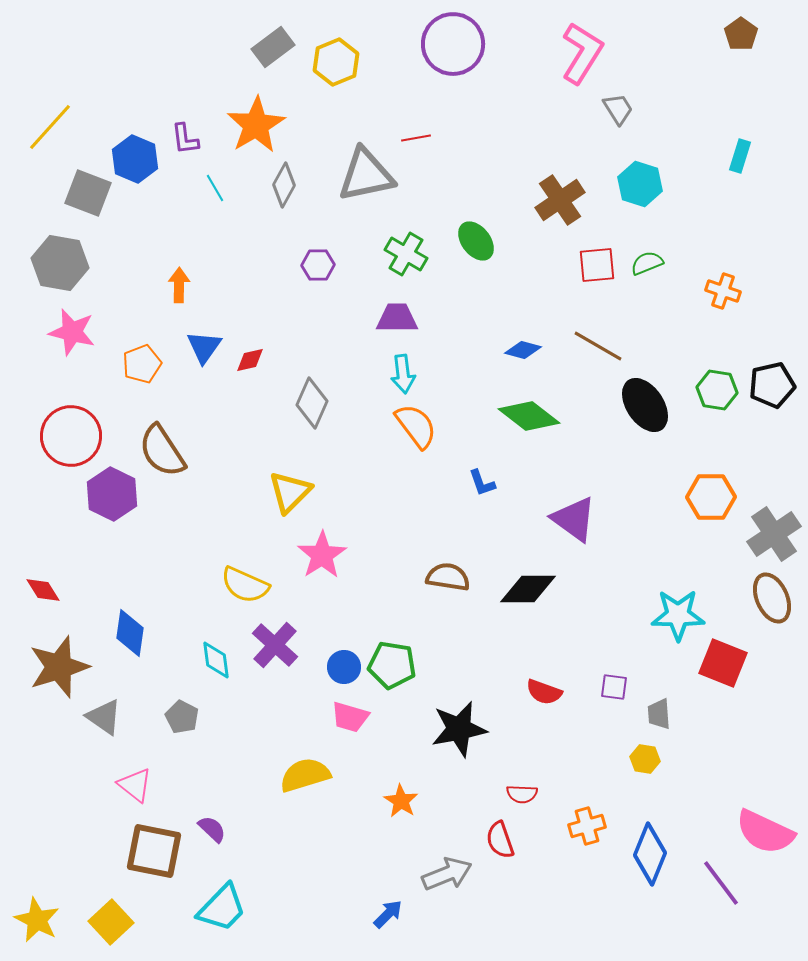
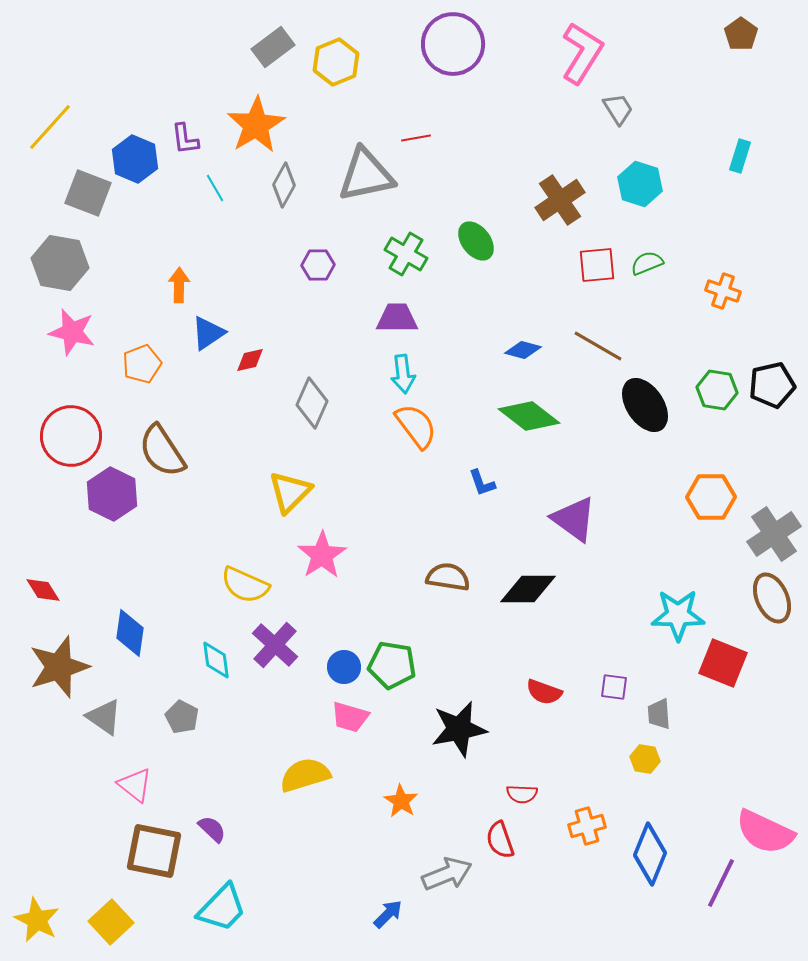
blue triangle at (204, 347): moved 4 px right, 14 px up; rotated 21 degrees clockwise
purple line at (721, 883): rotated 63 degrees clockwise
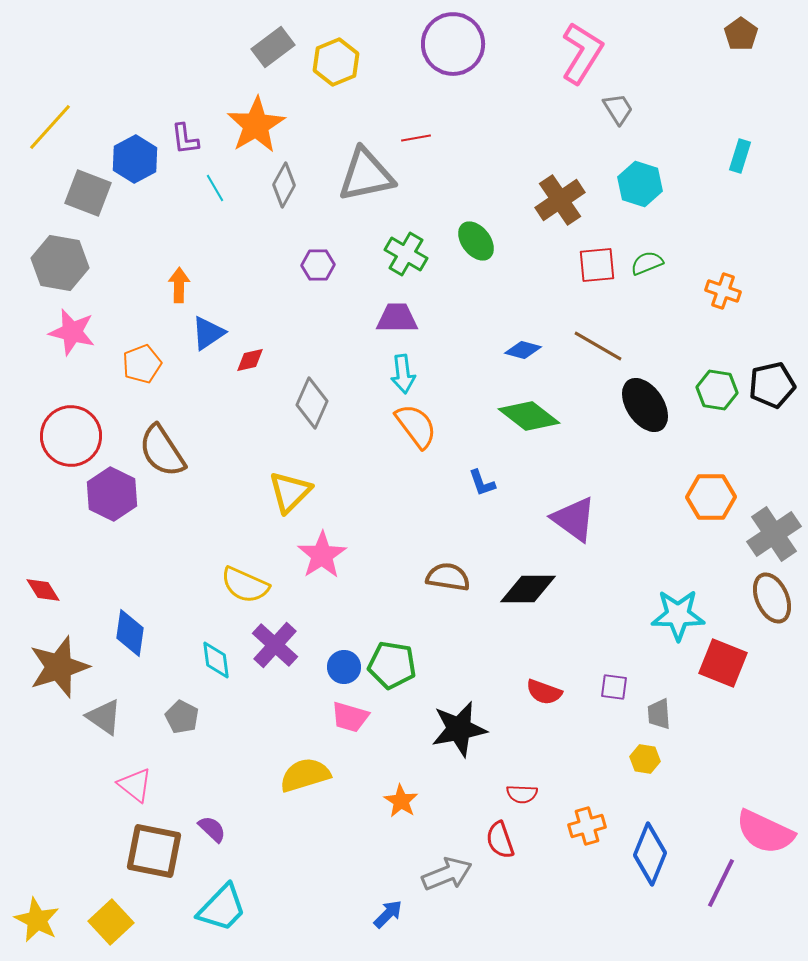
blue hexagon at (135, 159): rotated 9 degrees clockwise
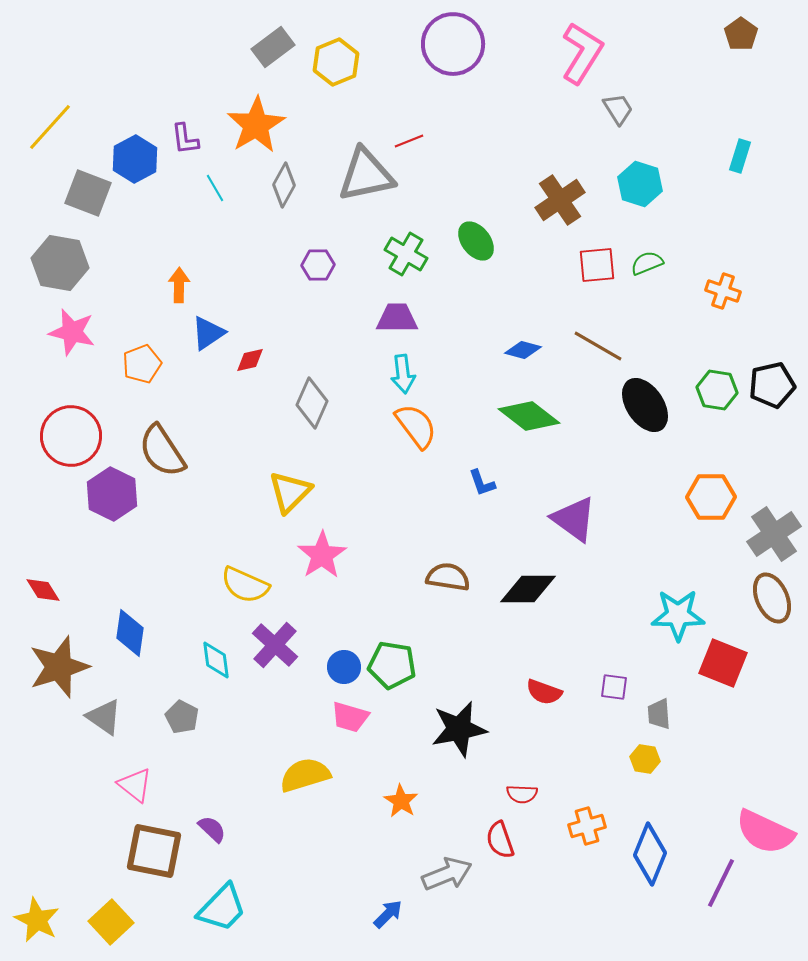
red line at (416, 138): moved 7 px left, 3 px down; rotated 12 degrees counterclockwise
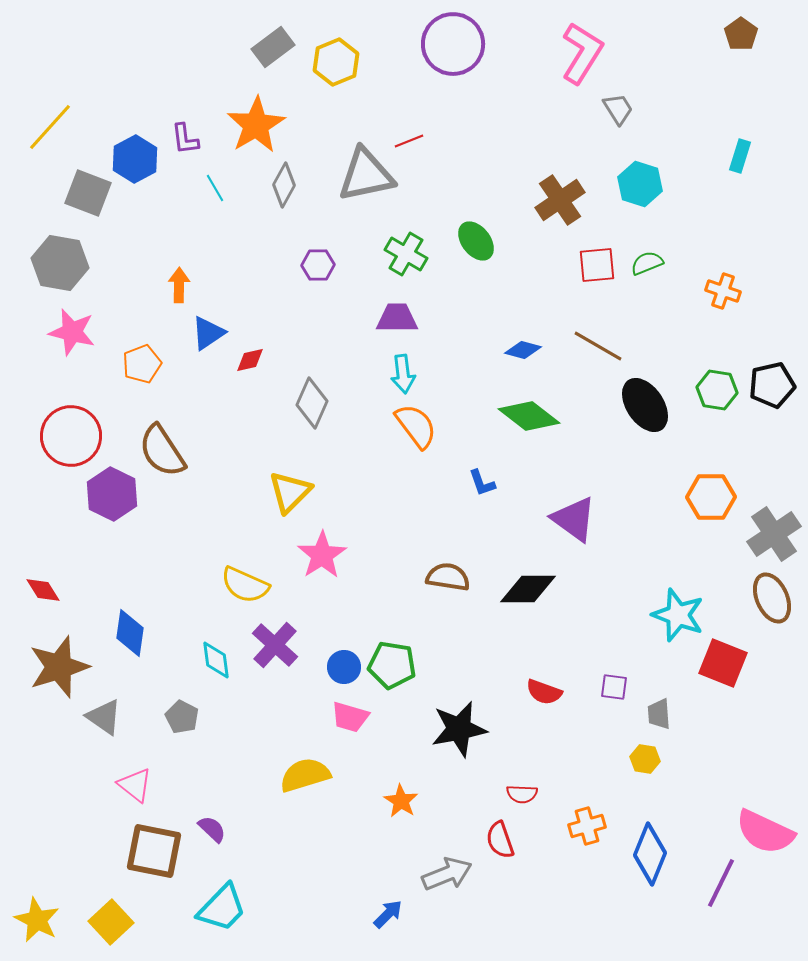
cyan star at (678, 615): rotated 20 degrees clockwise
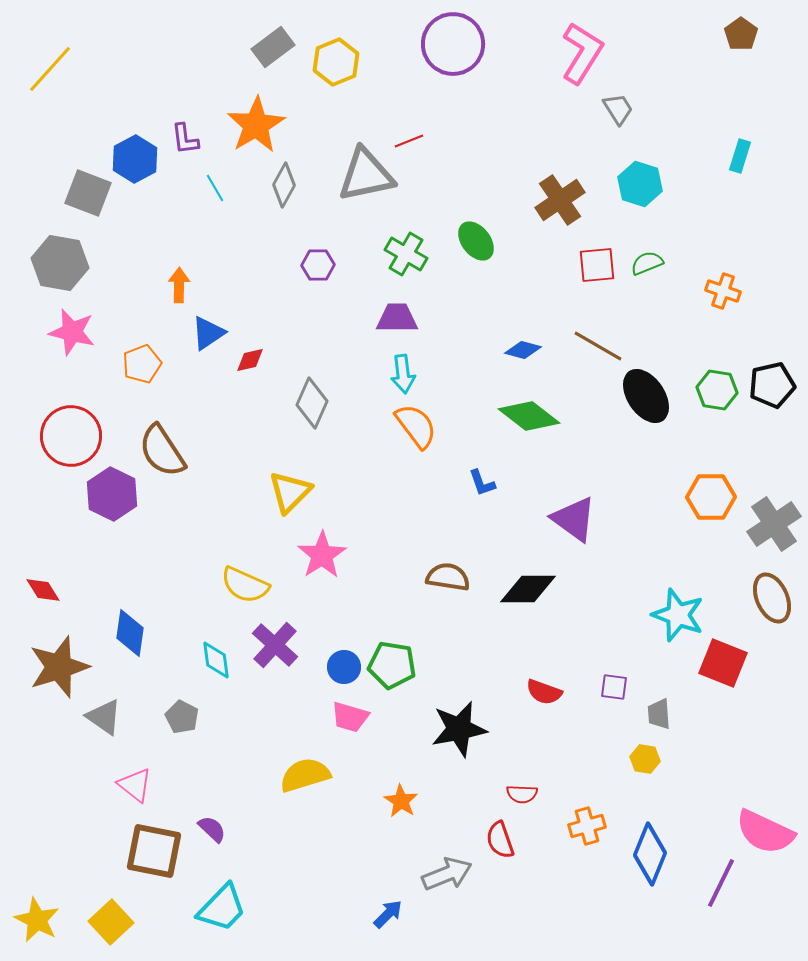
yellow line at (50, 127): moved 58 px up
black ellipse at (645, 405): moved 1 px right, 9 px up
gray cross at (774, 534): moved 10 px up
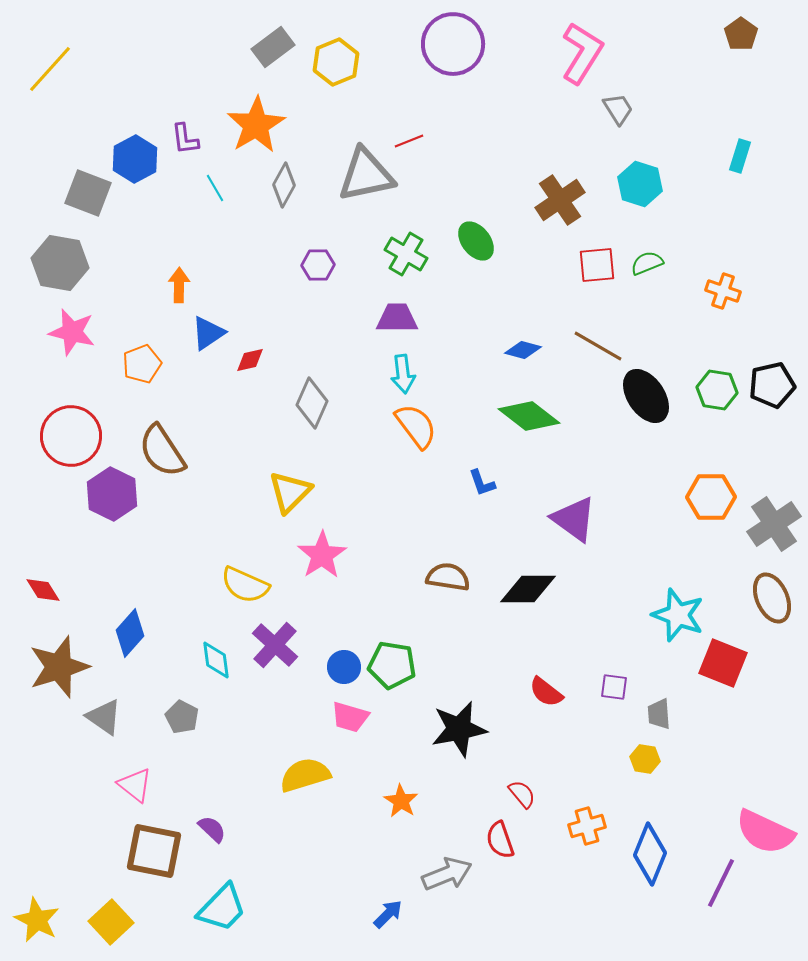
blue diamond at (130, 633): rotated 33 degrees clockwise
red semicircle at (544, 692): moved 2 px right; rotated 18 degrees clockwise
red semicircle at (522, 794): rotated 132 degrees counterclockwise
